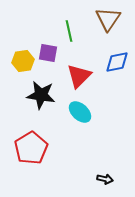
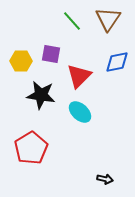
green line: moved 3 px right, 10 px up; rotated 30 degrees counterclockwise
purple square: moved 3 px right, 1 px down
yellow hexagon: moved 2 px left; rotated 10 degrees clockwise
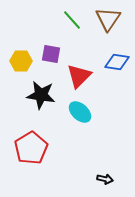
green line: moved 1 px up
blue diamond: rotated 20 degrees clockwise
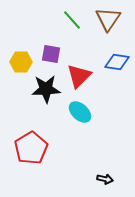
yellow hexagon: moved 1 px down
black star: moved 5 px right, 6 px up; rotated 12 degrees counterclockwise
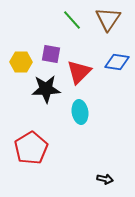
red triangle: moved 4 px up
cyan ellipse: rotated 40 degrees clockwise
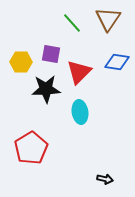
green line: moved 3 px down
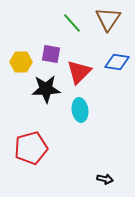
cyan ellipse: moved 2 px up
red pentagon: rotated 16 degrees clockwise
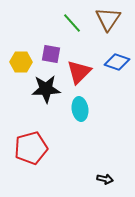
blue diamond: rotated 10 degrees clockwise
cyan ellipse: moved 1 px up
